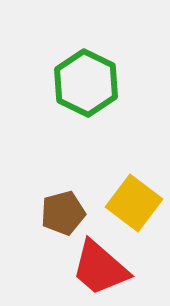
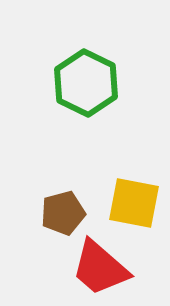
yellow square: rotated 26 degrees counterclockwise
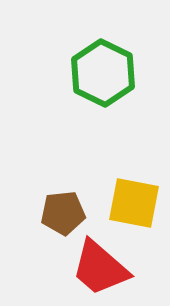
green hexagon: moved 17 px right, 10 px up
brown pentagon: rotated 9 degrees clockwise
